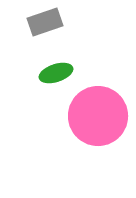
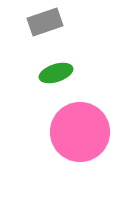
pink circle: moved 18 px left, 16 px down
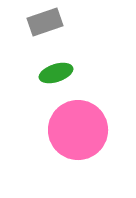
pink circle: moved 2 px left, 2 px up
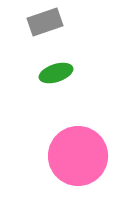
pink circle: moved 26 px down
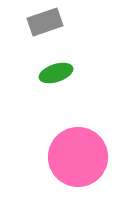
pink circle: moved 1 px down
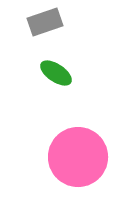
green ellipse: rotated 52 degrees clockwise
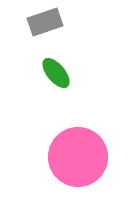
green ellipse: rotated 16 degrees clockwise
